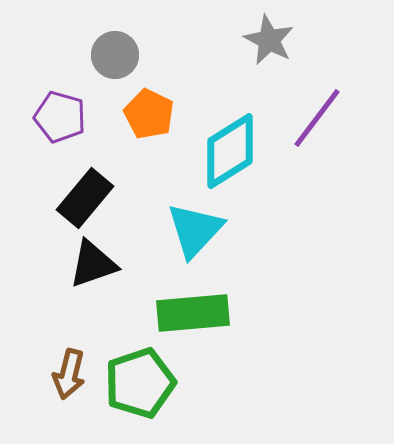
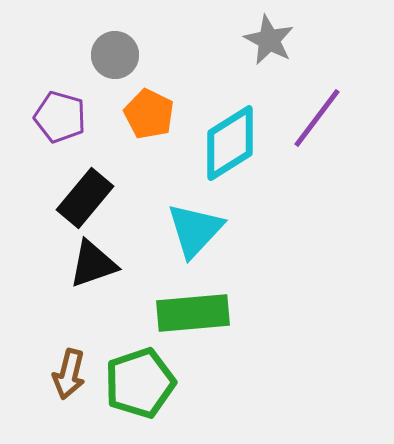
cyan diamond: moved 8 px up
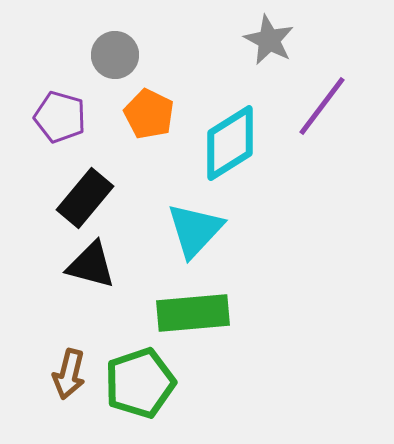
purple line: moved 5 px right, 12 px up
black triangle: moved 2 px left, 1 px down; rotated 34 degrees clockwise
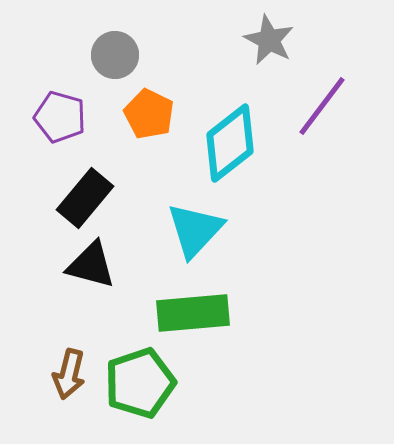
cyan diamond: rotated 6 degrees counterclockwise
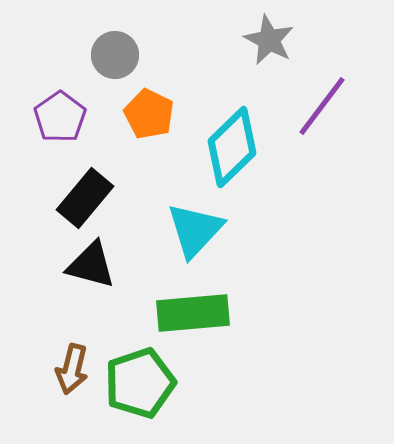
purple pentagon: rotated 21 degrees clockwise
cyan diamond: moved 2 px right, 4 px down; rotated 6 degrees counterclockwise
brown arrow: moved 3 px right, 5 px up
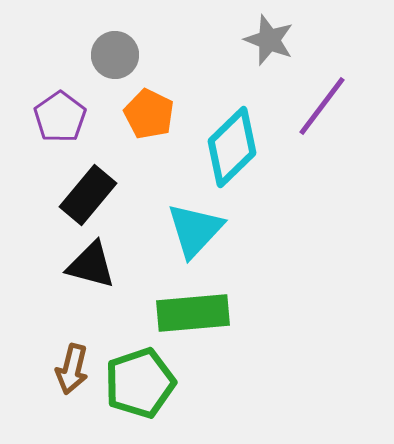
gray star: rotated 6 degrees counterclockwise
black rectangle: moved 3 px right, 3 px up
